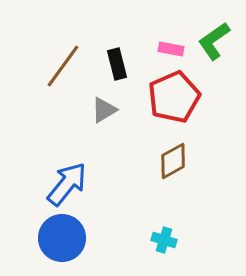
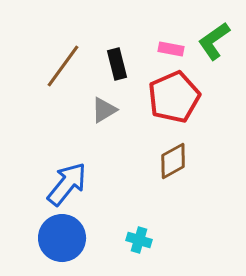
cyan cross: moved 25 px left
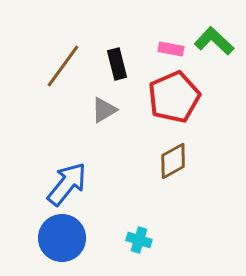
green L-shape: rotated 78 degrees clockwise
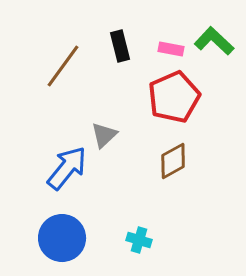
black rectangle: moved 3 px right, 18 px up
gray triangle: moved 25 px down; rotated 12 degrees counterclockwise
blue arrow: moved 16 px up
